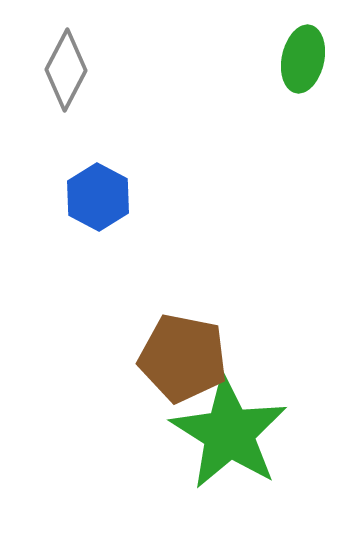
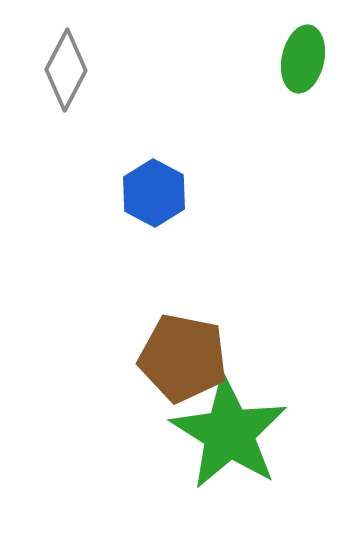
blue hexagon: moved 56 px right, 4 px up
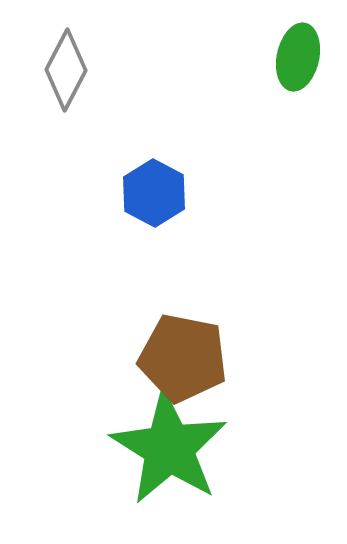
green ellipse: moved 5 px left, 2 px up
green star: moved 60 px left, 15 px down
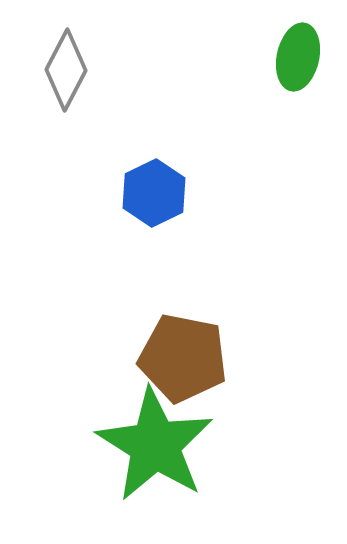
blue hexagon: rotated 6 degrees clockwise
green star: moved 14 px left, 3 px up
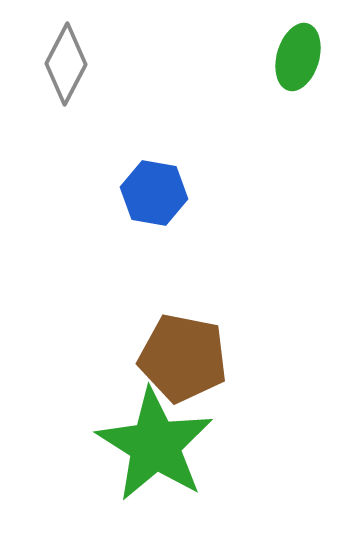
green ellipse: rotated 4 degrees clockwise
gray diamond: moved 6 px up
blue hexagon: rotated 24 degrees counterclockwise
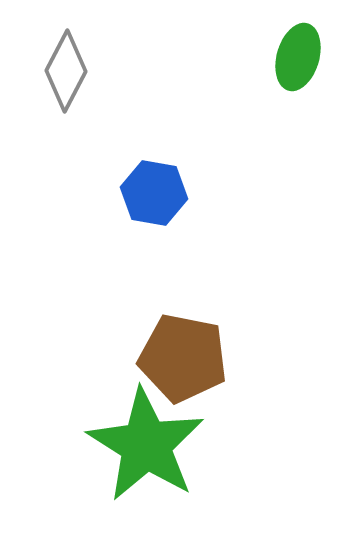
gray diamond: moved 7 px down
green star: moved 9 px left
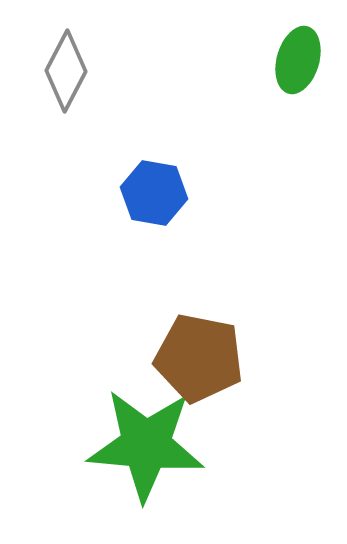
green ellipse: moved 3 px down
brown pentagon: moved 16 px right
green star: rotated 27 degrees counterclockwise
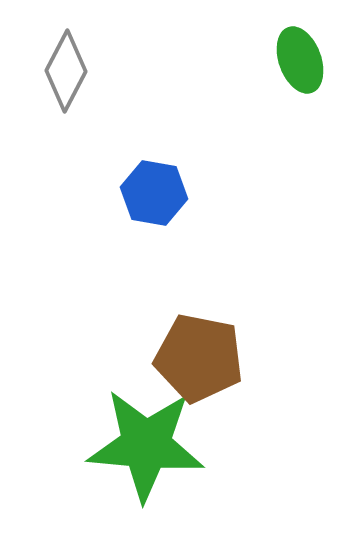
green ellipse: moved 2 px right; rotated 36 degrees counterclockwise
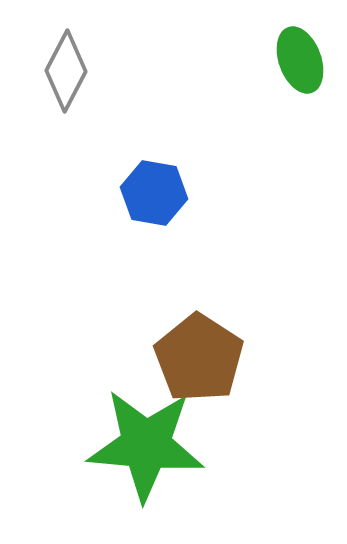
brown pentagon: rotated 22 degrees clockwise
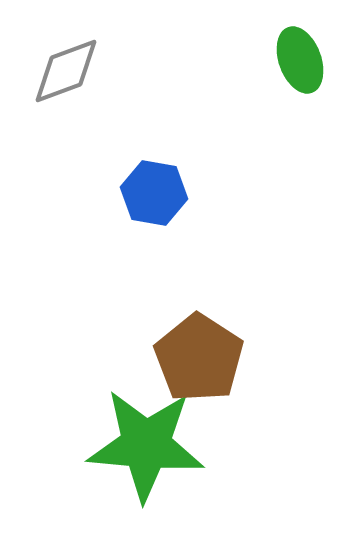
gray diamond: rotated 42 degrees clockwise
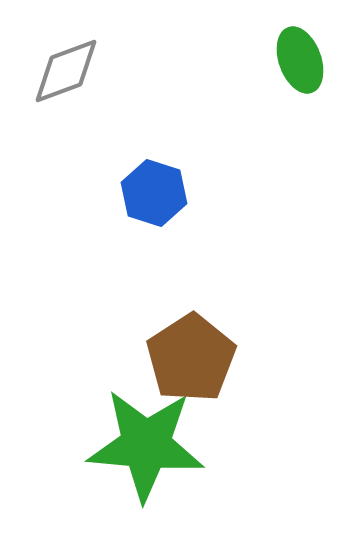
blue hexagon: rotated 8 degrees clockwise
brown pentagon: moved 8 px left; rotated 6 degrees clockwise
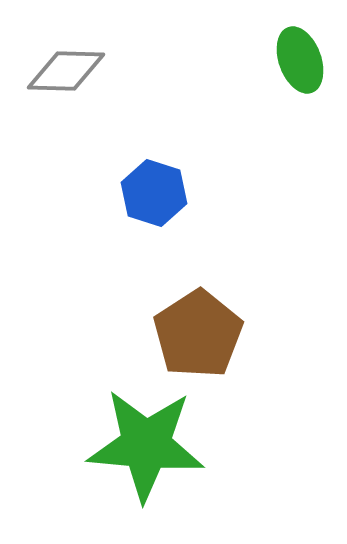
gray diamond: rotated 22 degrees clockwise
brown pentagon: moved 7 px right, 24 px up
